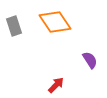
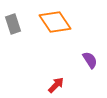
gray rectangle: moved 1 px left, 2 px up
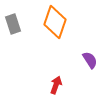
orange diamond: rotated 52 degrees clockwise
red arrow: rotated 24 degrees counterclockwise
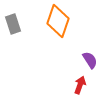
orange diamond: moved 3 px right, 1 px up
red arrow: moved 24 px right
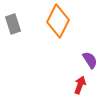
orange diamond: rotated 8 degrees clockwise
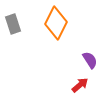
orange diamond: moved 2 px left, 2 px down
red arrow: rotated 30 degrees clockwise
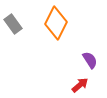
gray rectangle: rotated 18 degrees counterclockwise
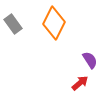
orange diamond: moved 2 px left
red arrow: moved 2 px up
